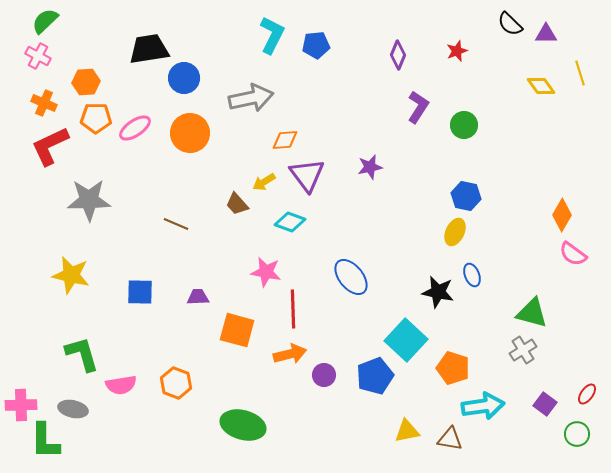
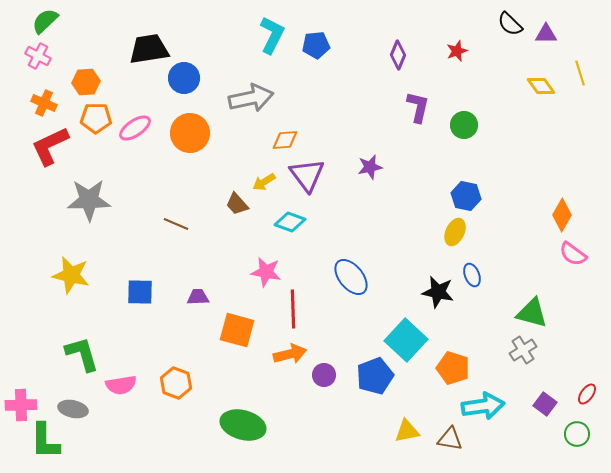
purple L-shape at (418, 107): rotated 20 degrees counterclockwise
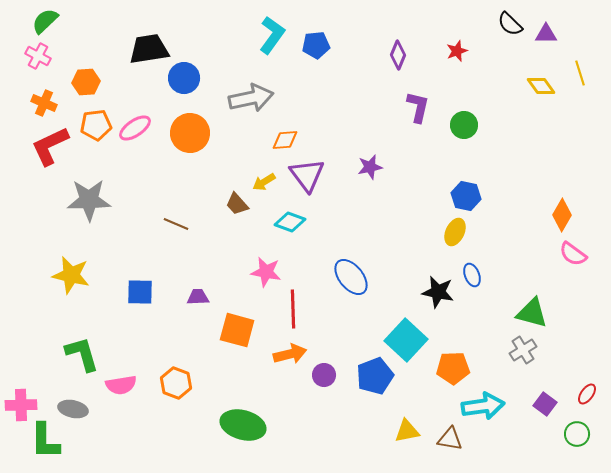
cyan L-shape at (272, 35): rotated 9 degrees clockwise
orange pentagon at (96, 118): moved 7 px down; rotated 8 degrees counterclockwise
orange pentagon at (453, 368): rotated 20 degrees counterclockwise
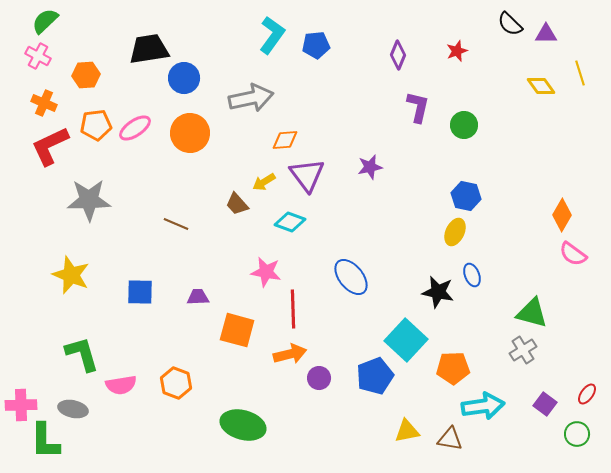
orange hexagon at (86, 82): moved 7 px up
yellow star at (71, 275): rotated 9 degrees clockwise
purple circle at (324, 375): moved 5 px left, 3 px down
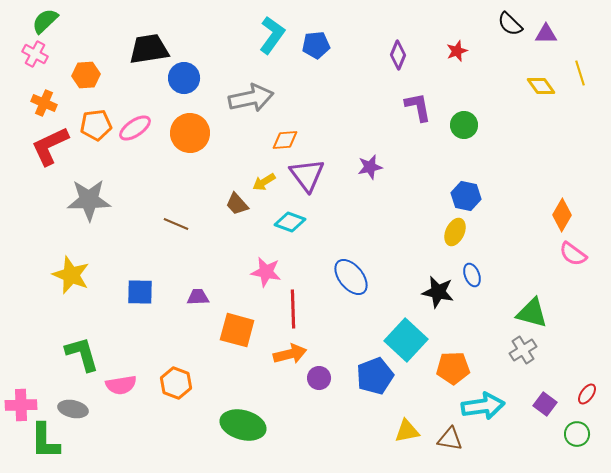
pink cross at (38, 56): moved 3 px left, 2 px up
purple L-shape at (418, 107): rotated 24 degrees counterclockwise
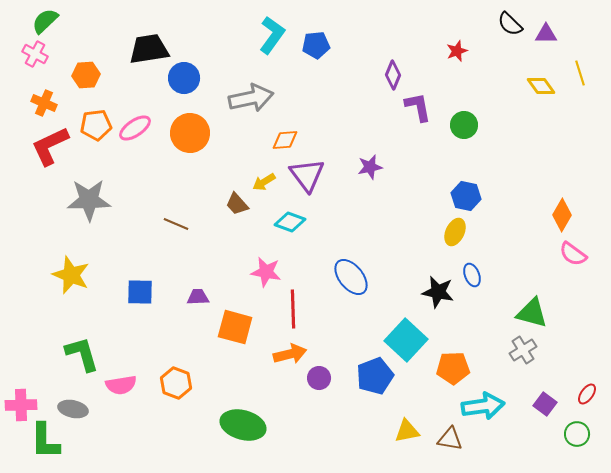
purple diamond at (398, 55): moved 5 px left, 20 px down
orange square at (237, 330): moved 2 px left, 3 px up
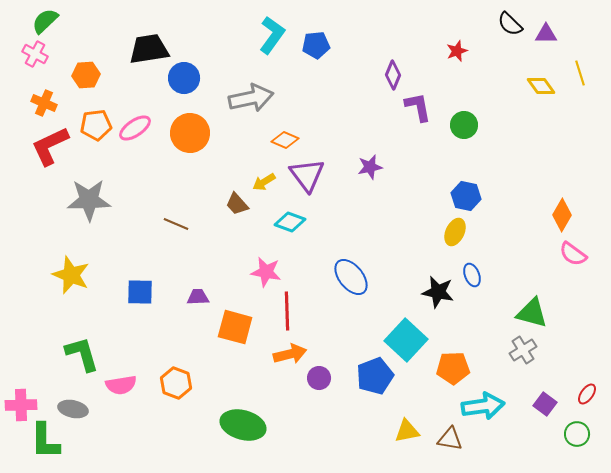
orange diamond at (285, 140): rotated 28 degrees clockwise
red line at (293, 309): moved 6 px left, 2 px down
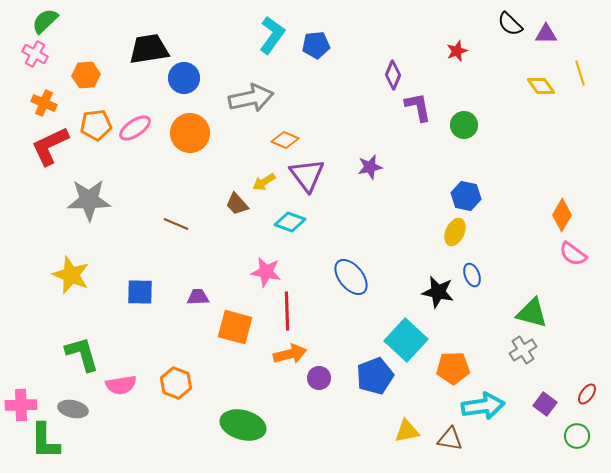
green circle at (577, 434): moved 2 px down
